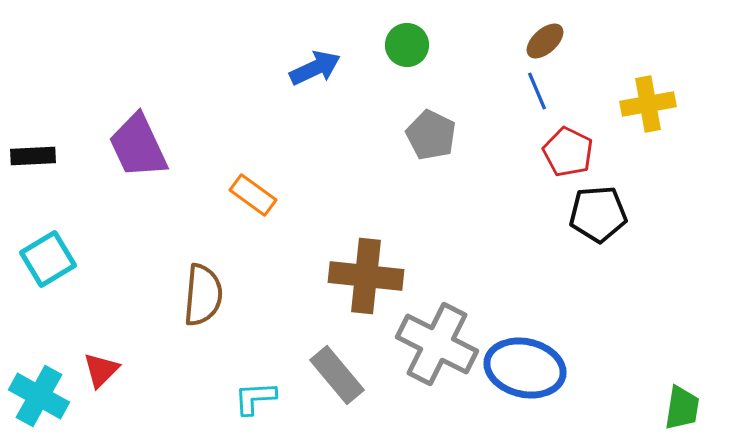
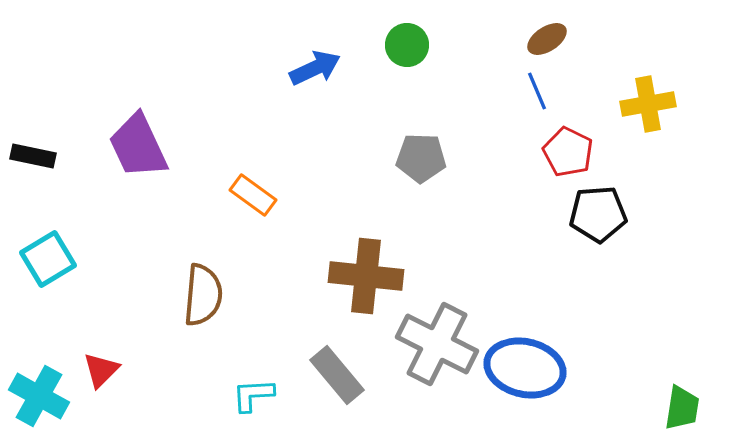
brown ellipse: moved 2 px right, 2 px up; rotated 9 degrees clockwise
gray pentagon: moved 10 px left, 23 px down; rotated 24 degrees counterclockwise
black rectangle: rotated 15 degrees clockwise
cyan L-shape: moved 2 px left, 3 px up
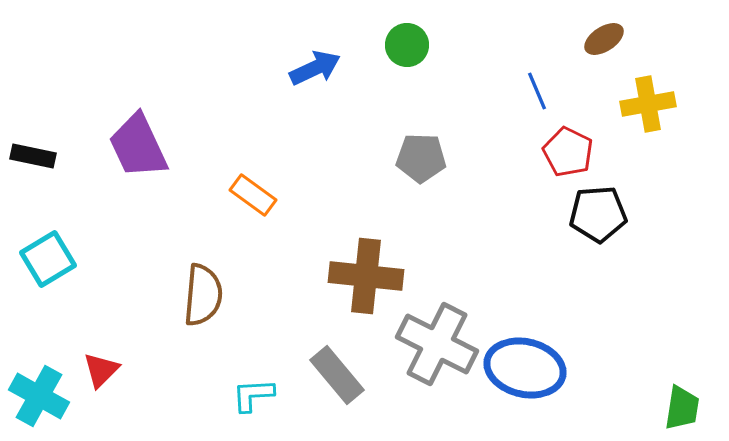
brown ellipse: moved 57 px right
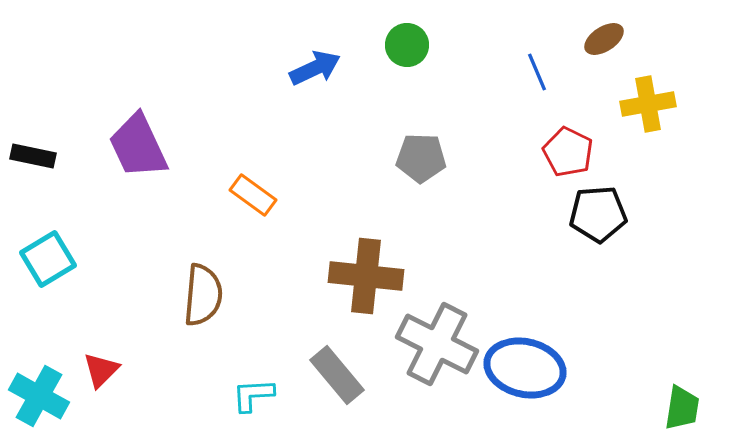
blue line: moved 19 px up
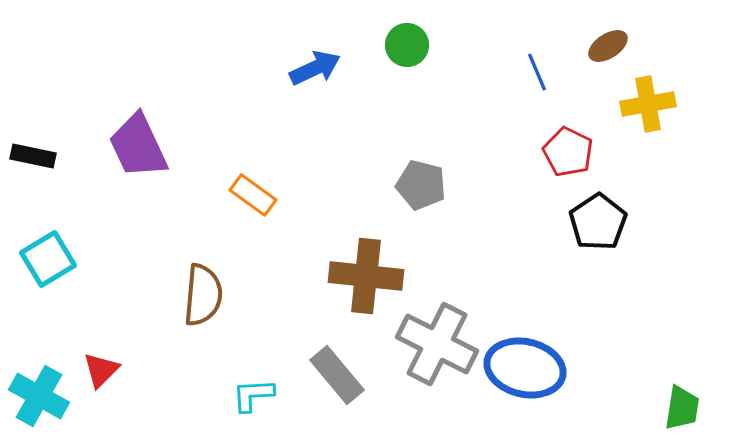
brown ellipse: moved 4 px right, 7 px down
gray pentagon: moved 27 px down; rotated 12 degrees clockwise
black pentagon: moved 8 px down; rotated 30 degrees counterclockwise
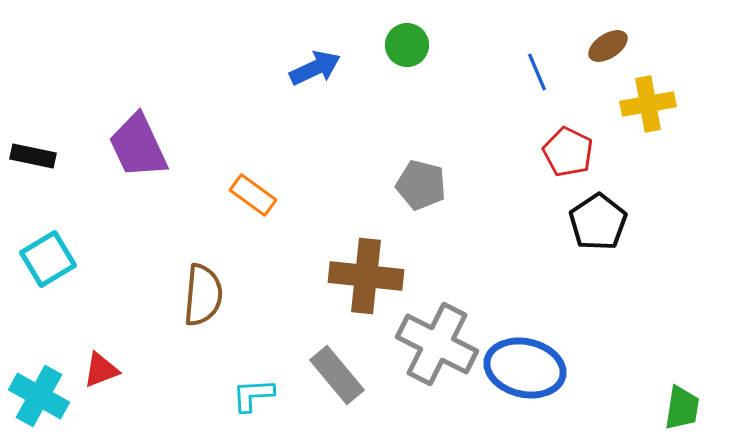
red triangle: rotated 24 degrees clockwise
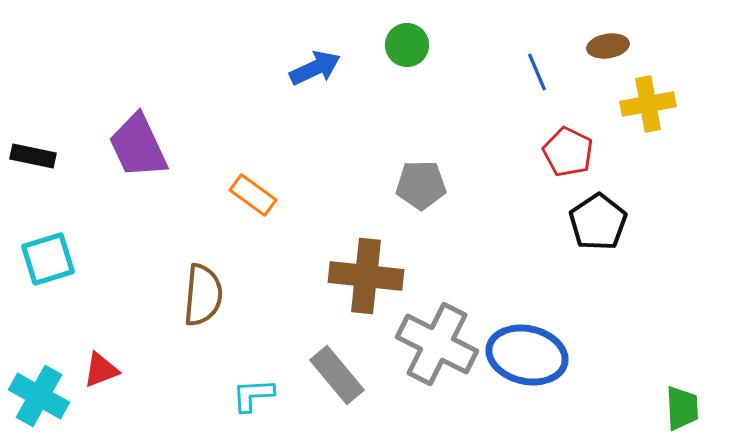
brown ellipse: rotated 24 degrees clockwise
gray pentagon: rotated 15 degrees counterclockwise
cyan square: rotated 14 degrees clockwise
blue ellipse: moved 2 px right, 13 px up
green trapezoid: rotated 12 degrees counterclockwise
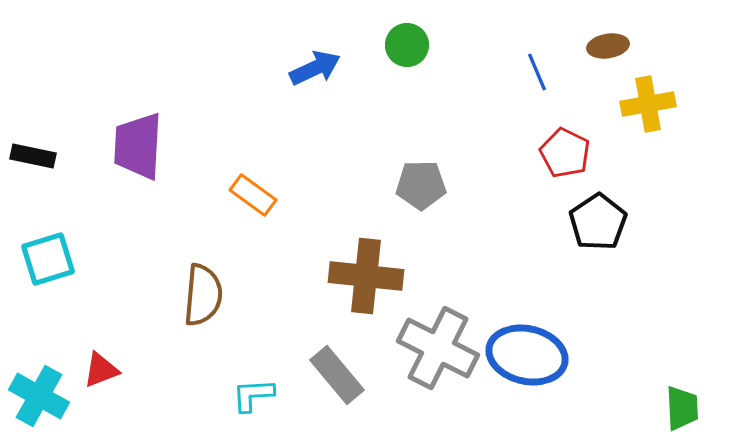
purple trapezoid: rotated 28 degrees clockwise
red pentagon: moved 3 px left, 1 px down
gray cross: moved 1 px right, 4 px down
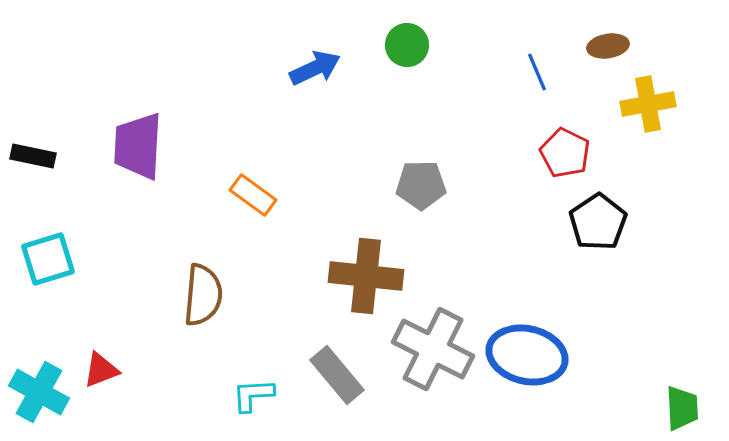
gray cross: moved 5 px left, 1 px down
cyan cross: moved 4 px up
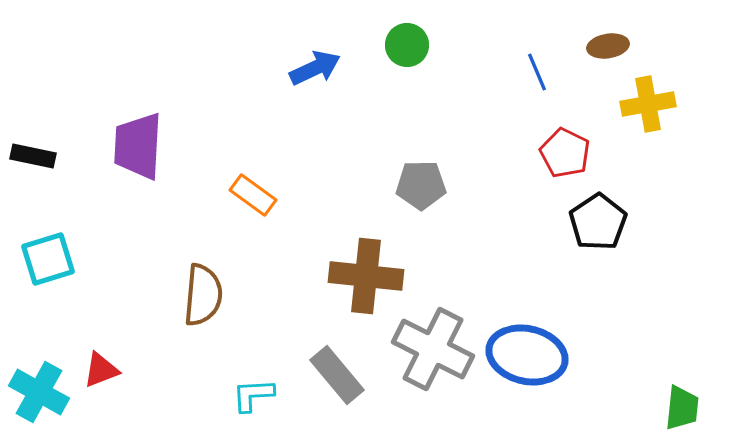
green trapezoid: rotated 9 degrees clockwise
